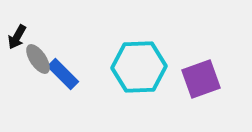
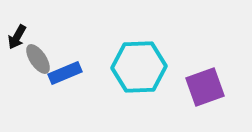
blue rectangle: moved 2 px right, 1 px up; rotated 68 degrees counterclockwise
purple square: moved 4 px right, 8 px down
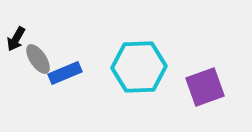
black arrow: moved 1 px left, 2 px down
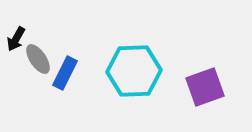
cyan hexagon: moved 5 px left, 4 px down
blue rectangle: rotated 40 degrees counterclockwise
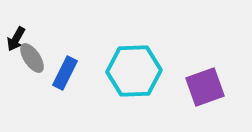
gray ellipse: moved 6 px left, 1 px up
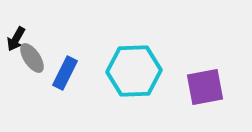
purple square: rotated 9 degrees clockwise
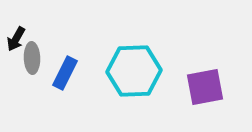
gray ellipse: rotated 32 degrees clockwise
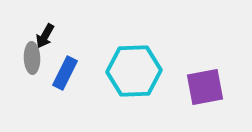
black arrow: moved 29 px right, 3 px up
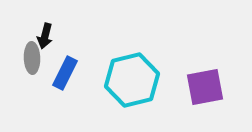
black arrow: rotated 15 degrees counterclockwise
cyan hexagon: moved 2 px left, 9 px down; rotated 12 degrees counterclockwise
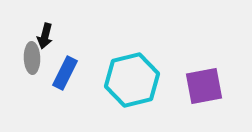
purple square: moved 1 px left, 1 px up
